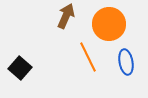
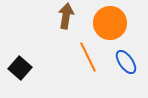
brown arrow: rotated 15 degrees counterclockwise
orange circle: moved 1 px right, 1 px up
blue ellipse: rotated 25 degrees counterclockwise
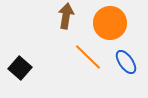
orange line: rotated 20 degrees counterclockwise
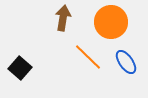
brown arrow: moved 3 px left, 2 px down
orange circle: moved 1 px right, 1 px up
